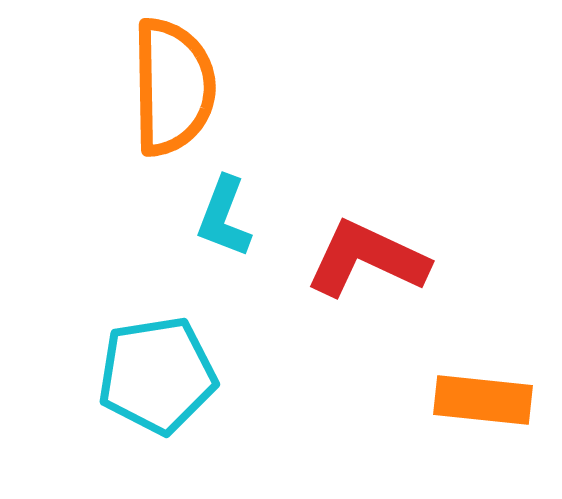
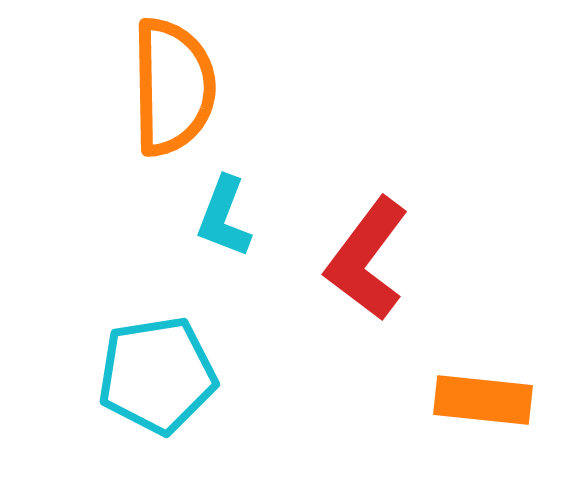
red L-shape: rotated 78 degrees counterclockwise
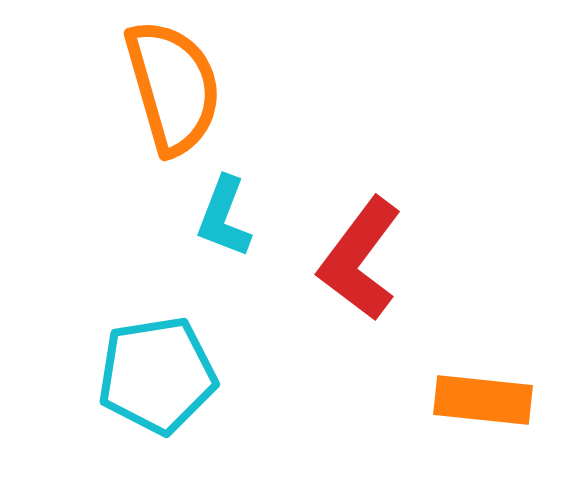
orange semicircle: rotated 15 degrees counterclockwise
red L-shape: moved 7 px left
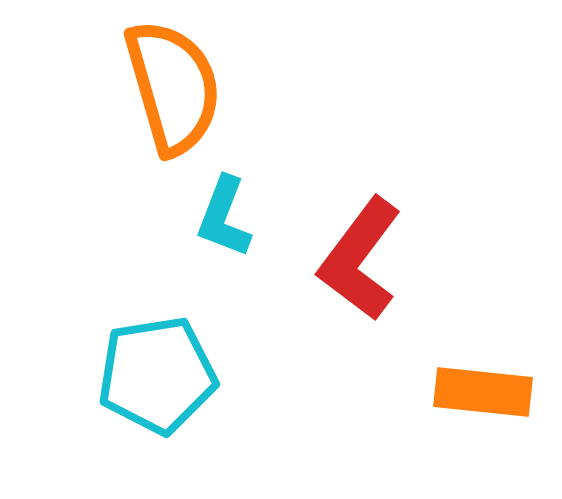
orange rectangle: moved 8 px up
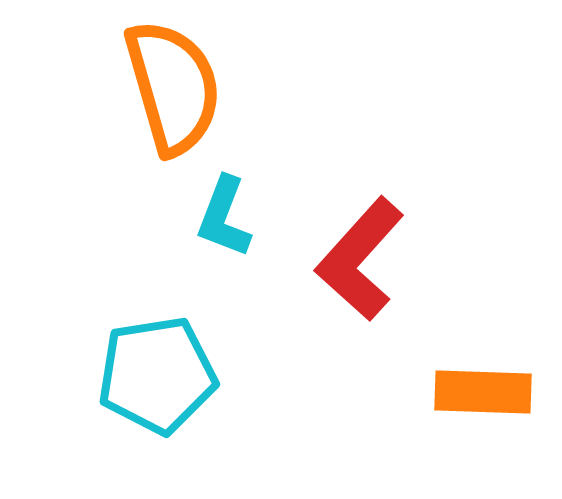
red L-shape: rotated 5 degrees clockwise
orange rectangle: rotated 4 degrees counterclockwise
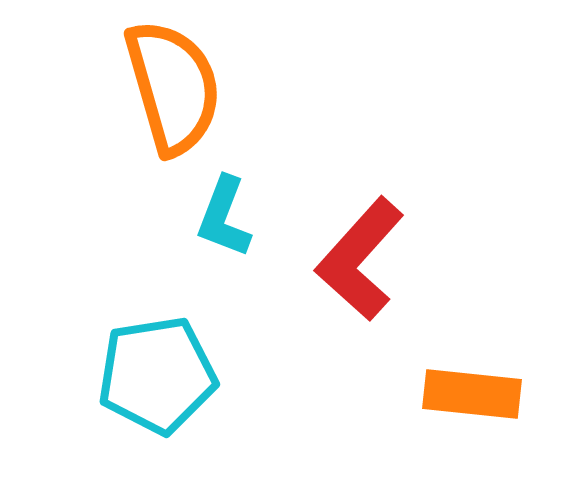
orange rectangle: moved 11 px left, 2 px down; rotated 4 degrees clockwise
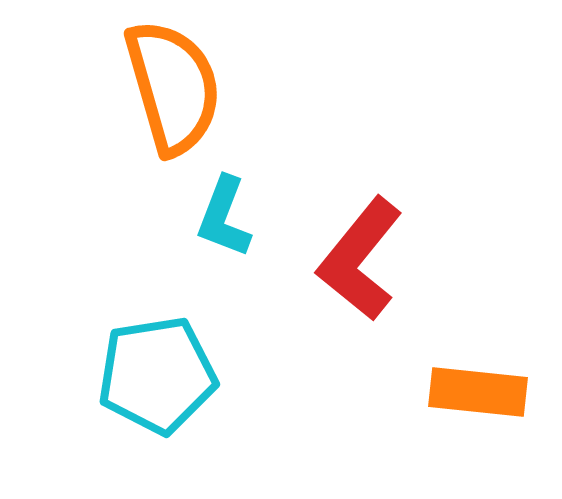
red L-shape: rotated 3 degrees counterclockwise
orange rectangle: moved 6 px right, 2 px up
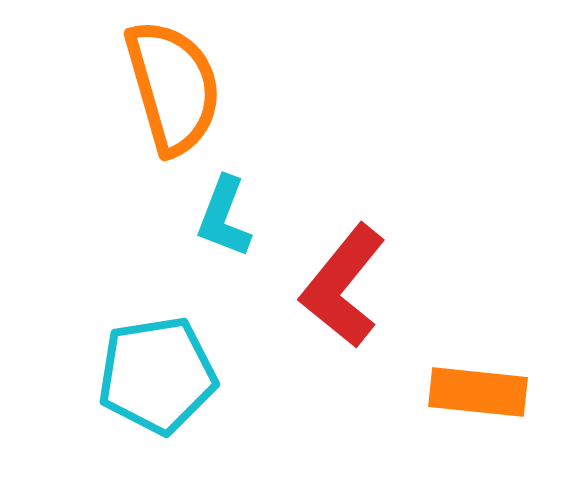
red L-shape: moved 17 px left, 27 px down
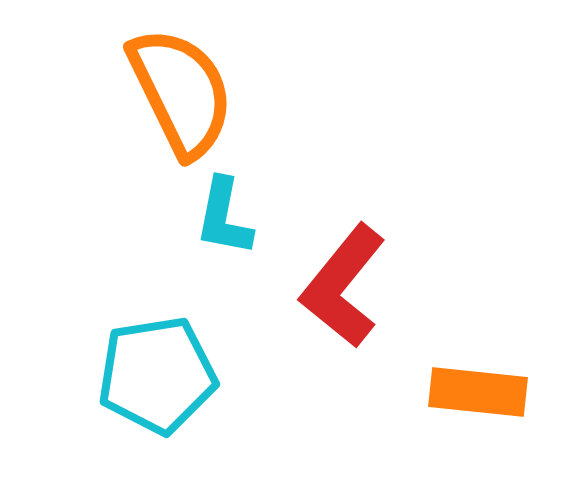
orange semicircle: moved 8 px right, 5 px down; rotated 10 degrees counterclockwise
cyan L-shape: rotated 10 degrees counterclockwise
